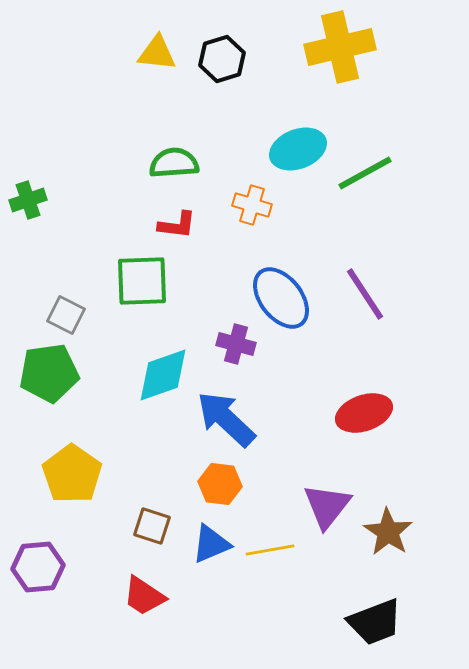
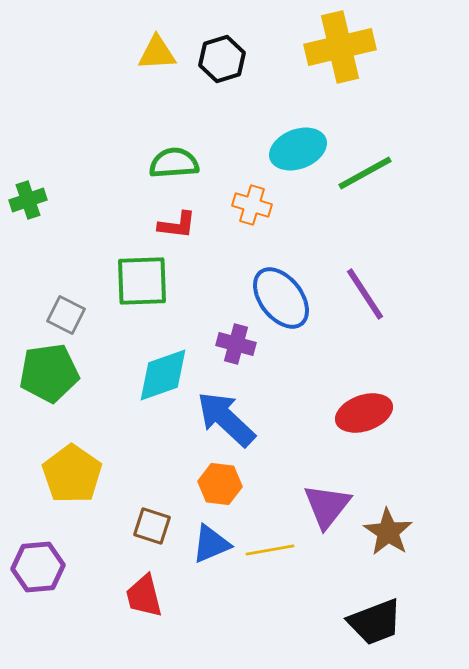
yellow triangle: rotated 9 degrees counterclockwise
red trapezoid: rotated 42 degrees clockwise
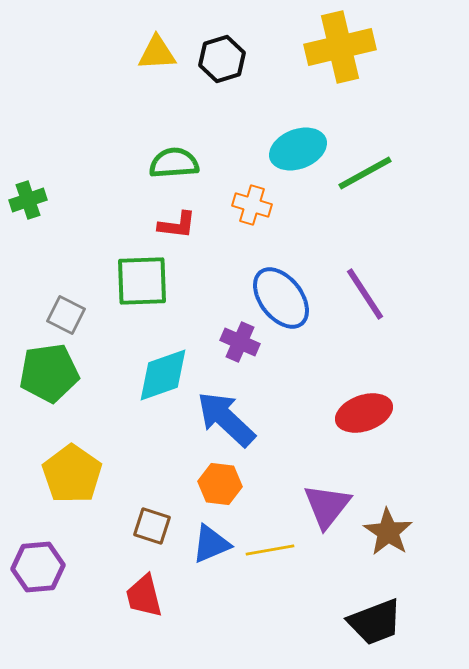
purple cross: moved 4 px right, 2 px up; rotated 9 degrees clockwise
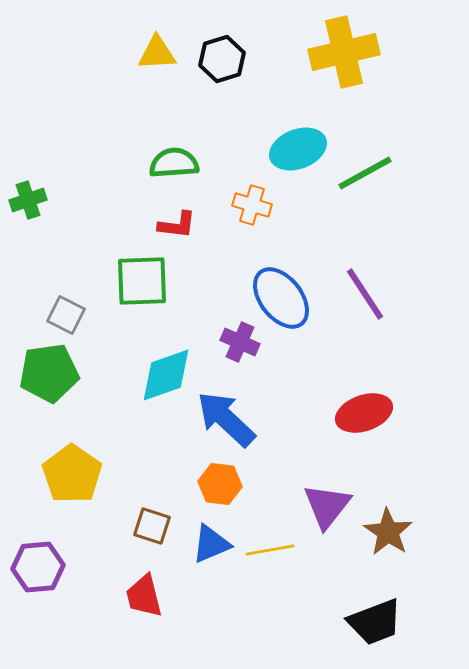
yellow cross: moved 4 px right, 5 px down
cyan diamond: moved 3 px right
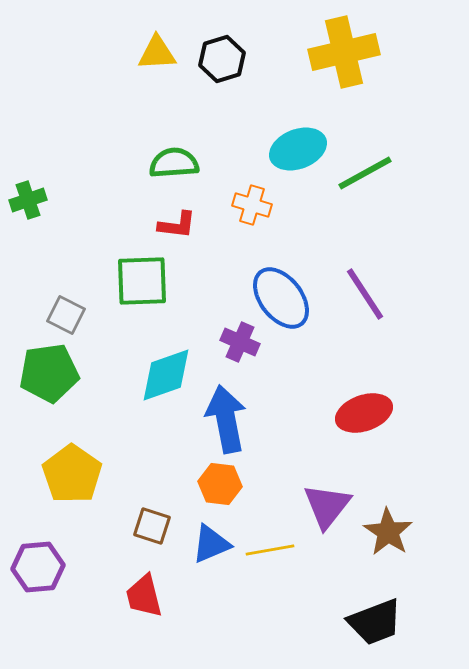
blue arrow: rotated 36 degrees clockwise
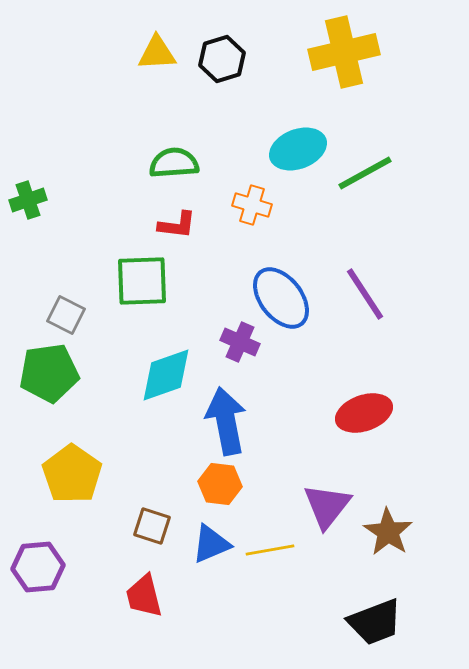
blue arrow: moved 2 px down
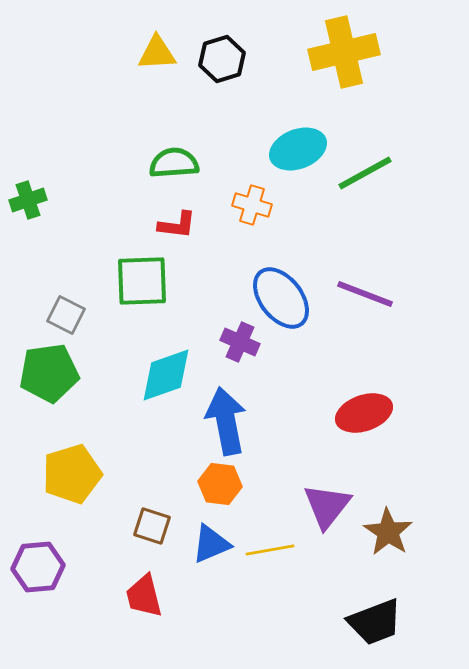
purple line: rotated 36 degrees counterclockwise
yellow pentagon: rotated 20 degrees clockwise
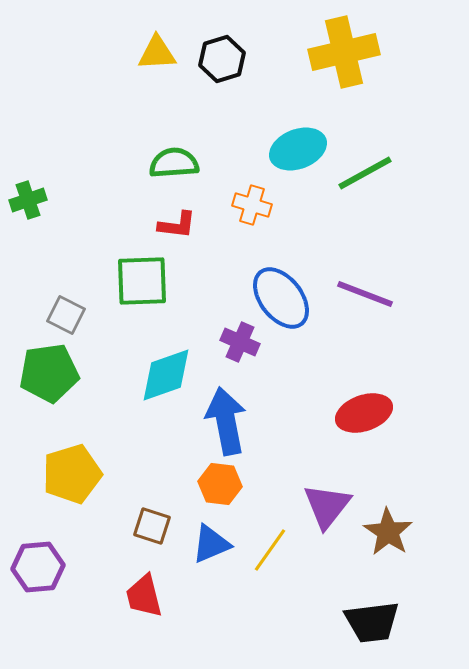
yellow line: rotated 45 degrees counterclockwise
black trapezoid: moved 3 px left; rotated 14 degrees clockwise
